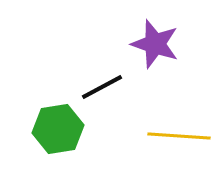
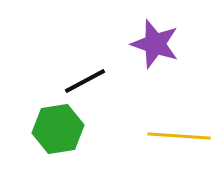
black line: moved 17 px left, 6 px up
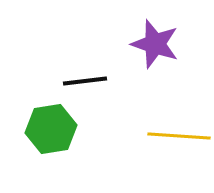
black line: rotated 21 degrees clockwise
green hexagon: moved 7 px left
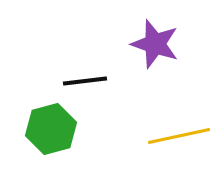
green hexagon: rotated 6 degrees counterclockwise
yellow line: rotated 16 degrees counterclockwise
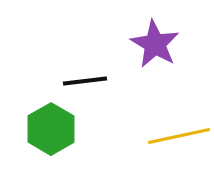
purple star: rotated 12 degrees clockwise
green hexagon: rotated 15 degrees counterclockwise
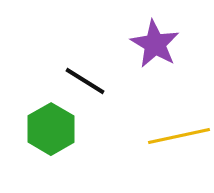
black line: rotated 39 degrees clockwise
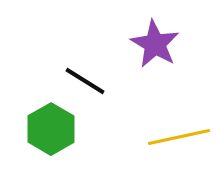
yellow line: moved 1 px down
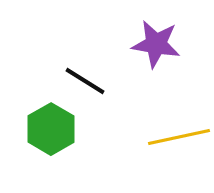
purple star: moved 1 px right; rotated 21 degrees counterclockwise
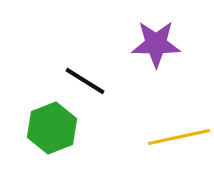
purple star: rotated 9 degrees counterclockwise
green hexagon: moved 1 px right, 1 px up; rotated 9 degrees clockwise
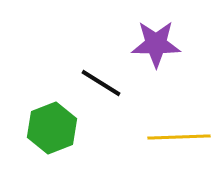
black line: moved 16 px right, 2 px down
yellow line: rotated 10 degrees clockwise
